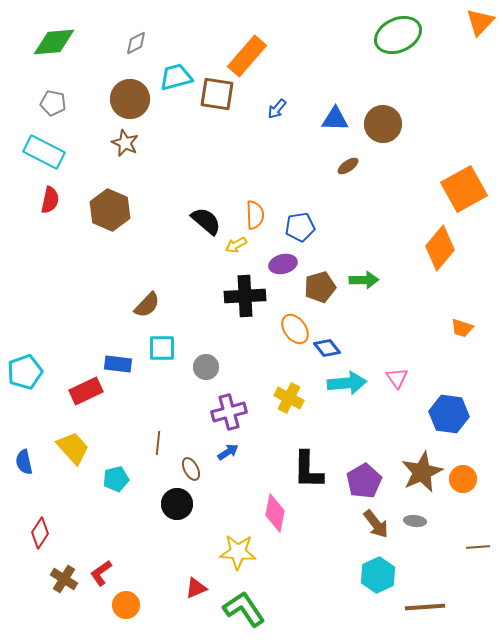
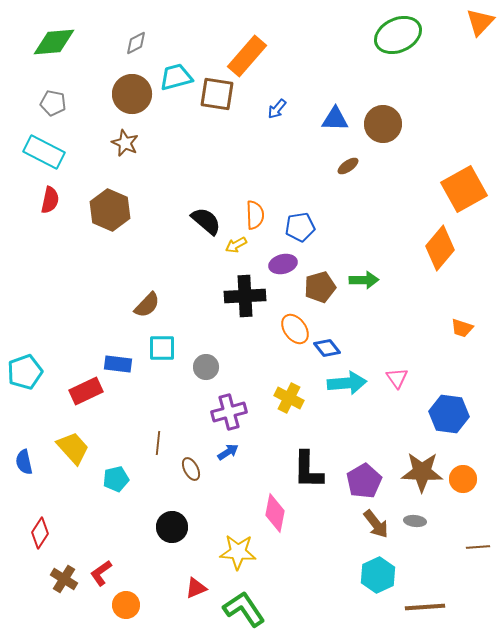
brown circle at (130, 99): moved 2 px right, 5 px up
brown star at (422, 472): rotated 27 degrees clockwise
black circle at (177, 504): moved 5 px left, 23 px down
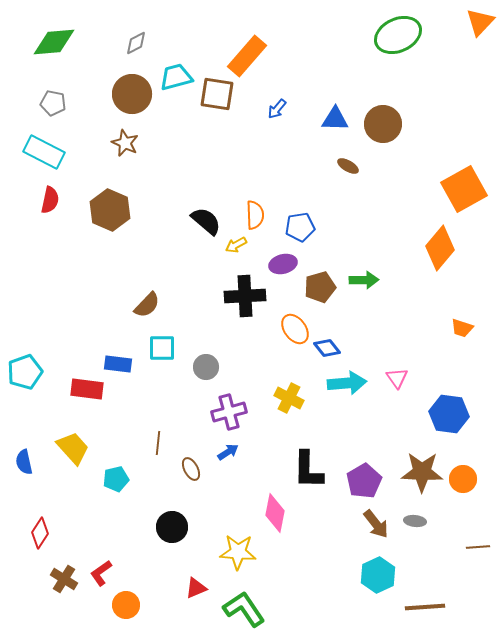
brown ellipse at (348, 166): rotated 65 degrees clockwise
red rectangle at (86, 391): moved 1 px right, 2 px up; rotated 32 degrees clockwise
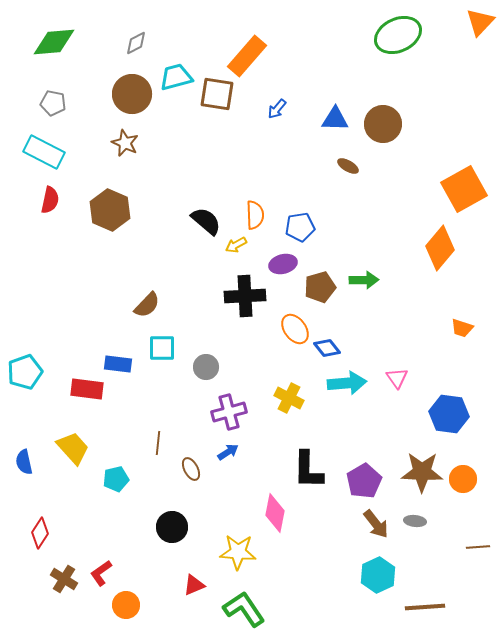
red triangle at (196, 588): moved 2 px left, 3 px up
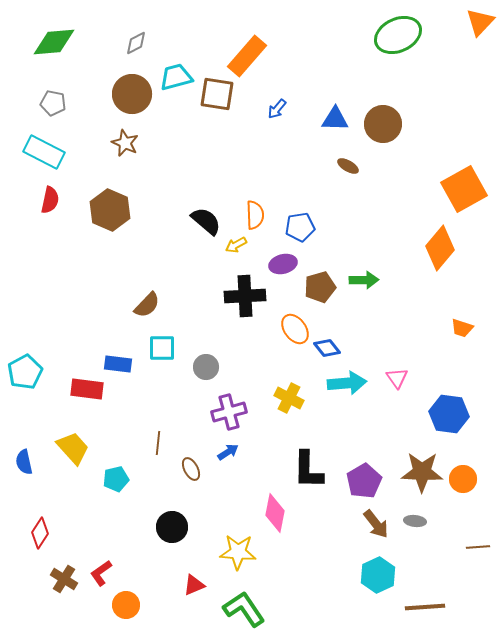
cyan pentagon at (25, 372): rotated 8 degrees counterclockwise
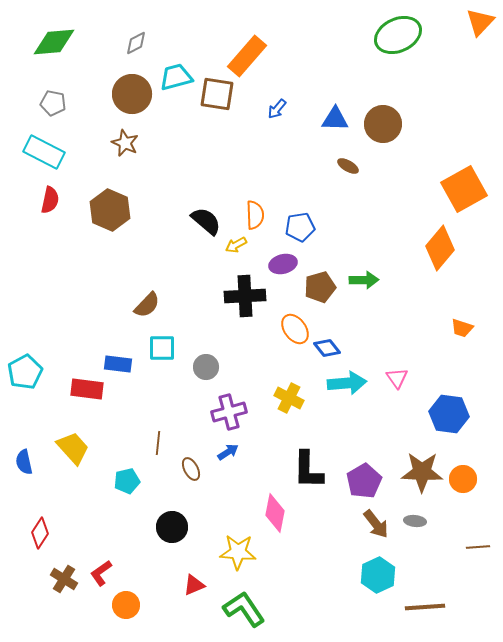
cyan pentagon at (116, 479): moved 11 px right, 2 px down
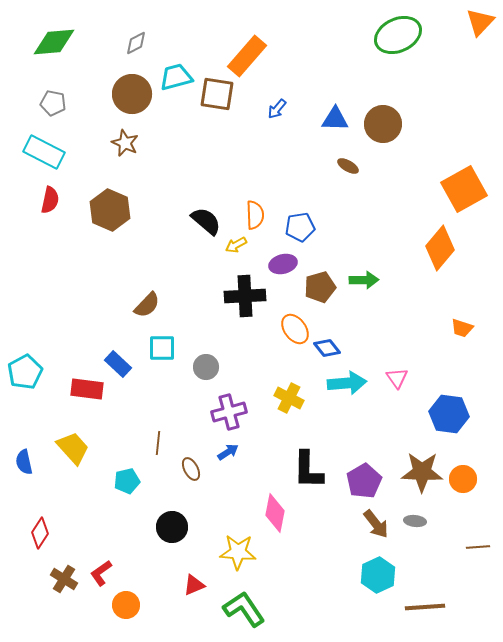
blue rectangle at (118, 364): rotated 36 degrees clockwise
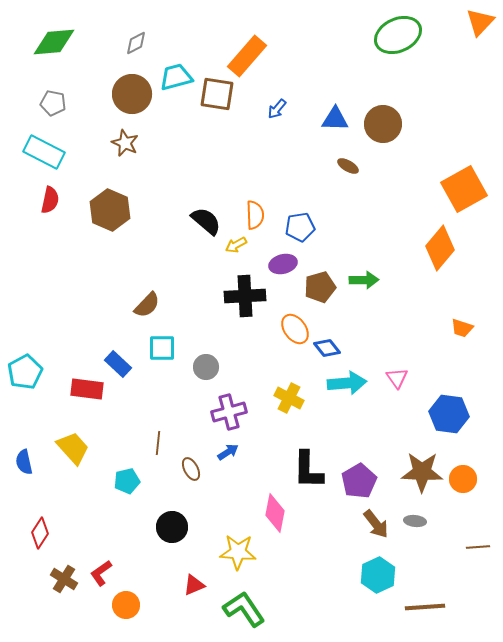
purple pentagon at (364, 481): moved 5 px left
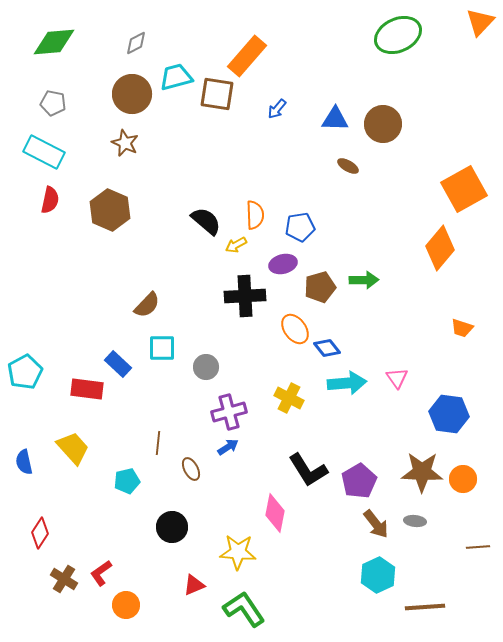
blue arrow at (228, 452): moved 5 px up
black L-shape at (308, 470): rotated 33 degrees counterclockwise
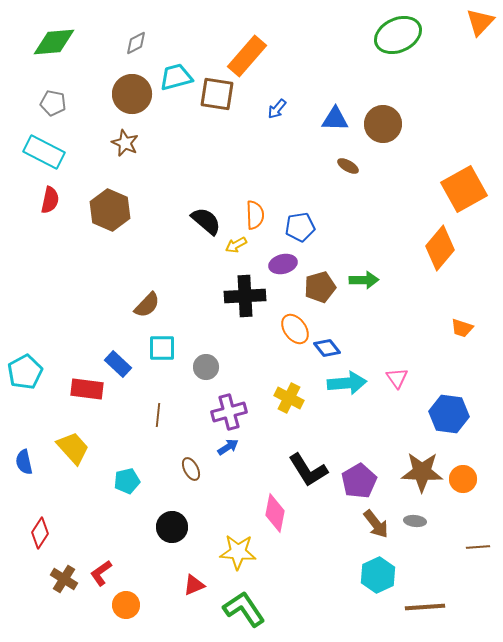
brown line at (158, 443): moved 28 px up
